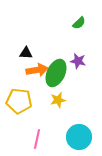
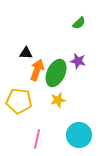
orange arrow: rotated 60 degrees counterclockwise
cyan circle: moved 2 px up
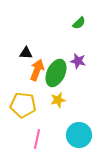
yellow pentagon: moved 4 px right, 4 px down
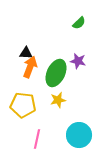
orange arrow: moved 7 px left, 3 px up
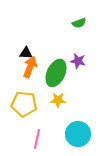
green semicircle: rotated 24 degrees clockwise
yellow star: rotated 14 degrees clockwise
yellow pentagon: moved 1 px right, 1 px up
cyan circle: moved 1 px left, 1 px up
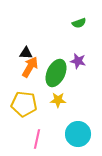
orange arrow: rotated 10 degrees clockwise
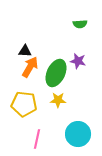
green semicircle: moved 1 px right, 1 px down; rotated 16 degrees clockwise
black triangle: moved 1 px left, 2 px up
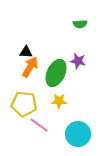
black triangle: moved 1 px right, 1 px down
yellow star: moved 1 px right, 1 px down
pink line: moved 2 px right, 14 px up; rotated 66 degrees counterclockwise
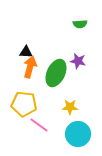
orange arrow: rotated 15 degrees counterclockwise
yellow star: moved 11 px right, 6 px down
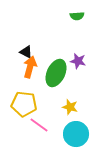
green semicircle: moved 3 px left, 8 px up
black triangle: rotated 24 degrees clockwise
yellow star: rotated 14 degrees clockwise
cyan circle: moved 2 px left
